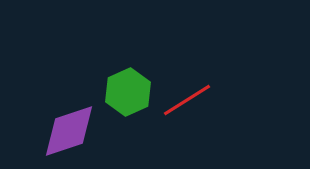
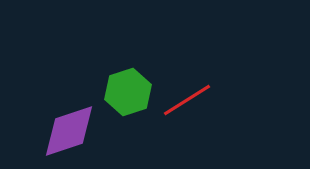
green hexagon: rotated 6 degrees clockwise
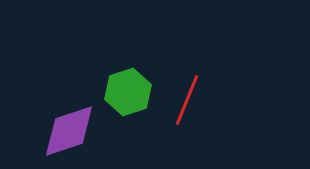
red line: rotated 36 degrees counterclockwise
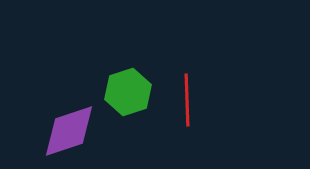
red line: rotated 24 degrees counterclockwise
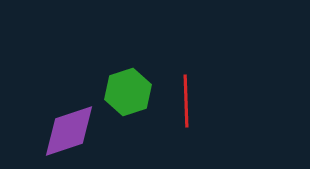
red line: moved 1 px left, 1 px down
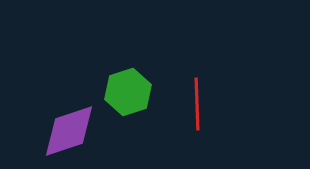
red line: moved 11 px right, 3 px down
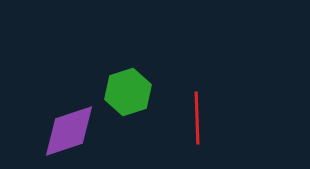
red line: moved 14 px down
